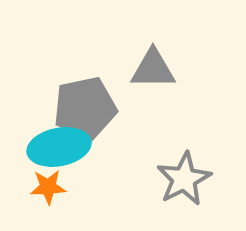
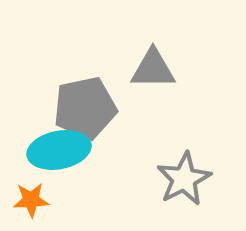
cyan ellipse: moved 3 px down
orange star: moved 17 px left, 13 px down
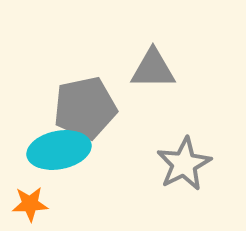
gray star: moved 15 px up
orange star: moved 1 px left, 4 px down
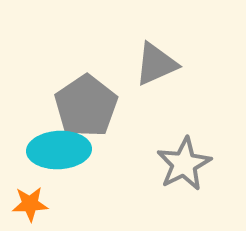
gray triangle: moved 3 px right, 5 px up; rotated 24 degrees counterclockwise
gray pentagon: moved 1 px right, 2 px up; rotated 22 degrees counterclockwise
cyan ellipse: rotated 8 degrees clockwise
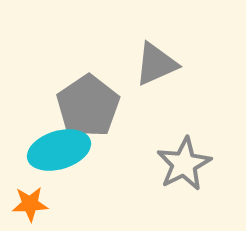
gray pentagon: moved 2 px right
cyan ellipse: rotated 14 degrees counterclockwise
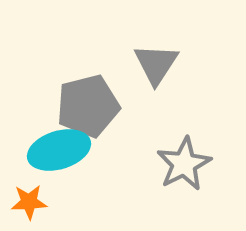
gray triangle: rotated 33 degrees counterclockwise
gray pentagon: rotated 20 degrees clockwise
orange star: moved 1 px left, 2 px up
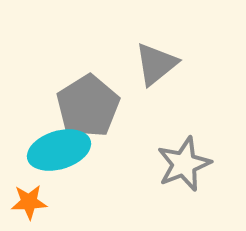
gray triangle: rotated 18 degrees clockwise
gray pentagon: rotated 18 degrees counterclockwise
gray star: rotated 6 degrees clockwise
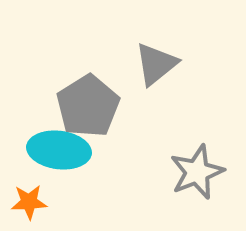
cyan ellipse: rotated 24 degrees clockwise
gray star: moved 13 px right, 8 px down
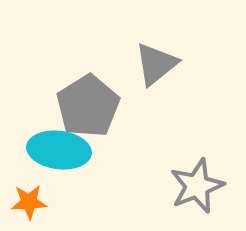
gray star: moved 14 px down
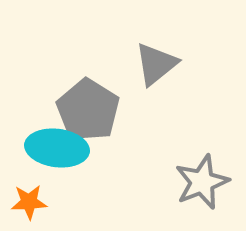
gray pentagon: moved 4 px down; rotated 8 degrees counterclockwise
cyan ellipse: moved 2 px left, 2 px up
gray star: moved 5 px right, 4 px up
